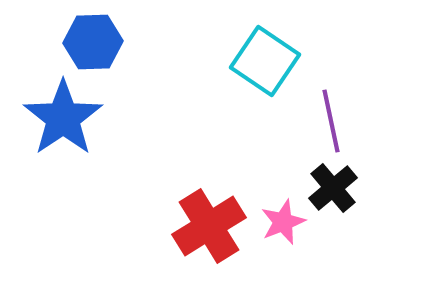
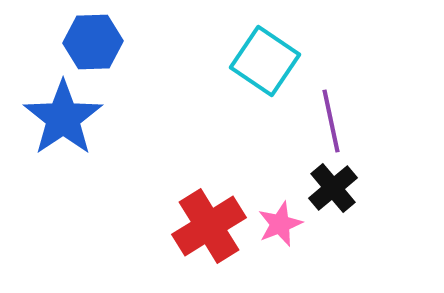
pink star: moved 3 px left, 2 px down
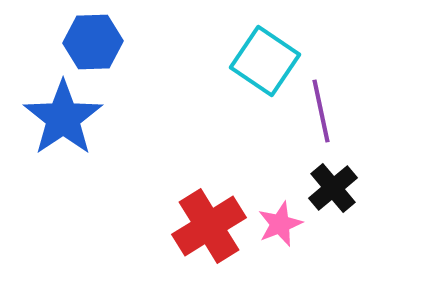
purple line: moved 10 px left, 10 px up
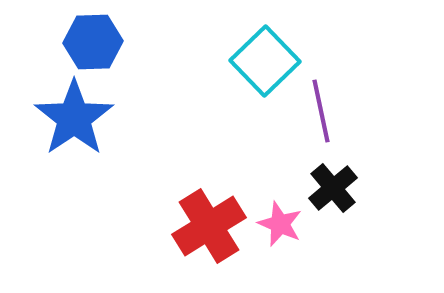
cyan square: rotated 12 degrees clockwise
blue star: moved 11 px right
pink star: rotated 27 degrees counterclockwise
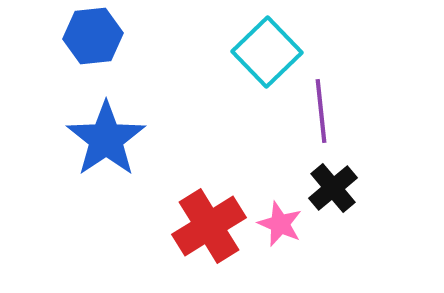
blue hexagon: moved 6 px up; rotated 4 degrees counterclockwise
cyan square: moved 2 px right, 9 px up
purple line: rotated 6 degrees clockwise
blue star: moved 32 px right, 21 px down
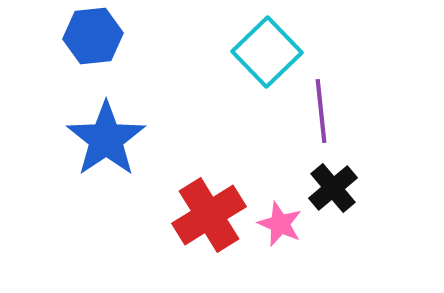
red cross: moved 11 px up
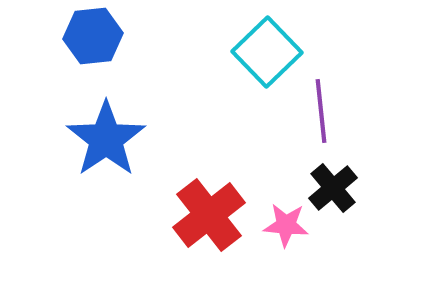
red cross: rotated 6 degrees counterclockwise
pink star: moved 6 px right, 1 px down; rotated 18 degrees counterclockwise
